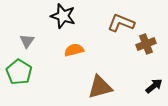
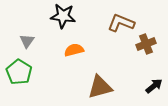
black star: rotated 10 degrees counterclockwise
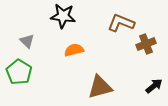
gray triangle: rotated 21 degrees counterclockwise
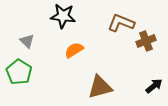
brown cross: moved 3 px up
orange semicircle: rotated 18 degrees counterclockwise
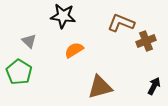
gray triangle: moved 2 px right
black arrow: rotated 24 degrees counterclockwise
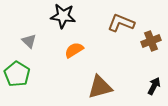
brown cross: moved 5 px right
green pentagon: moved 2 px left, 2 px down
